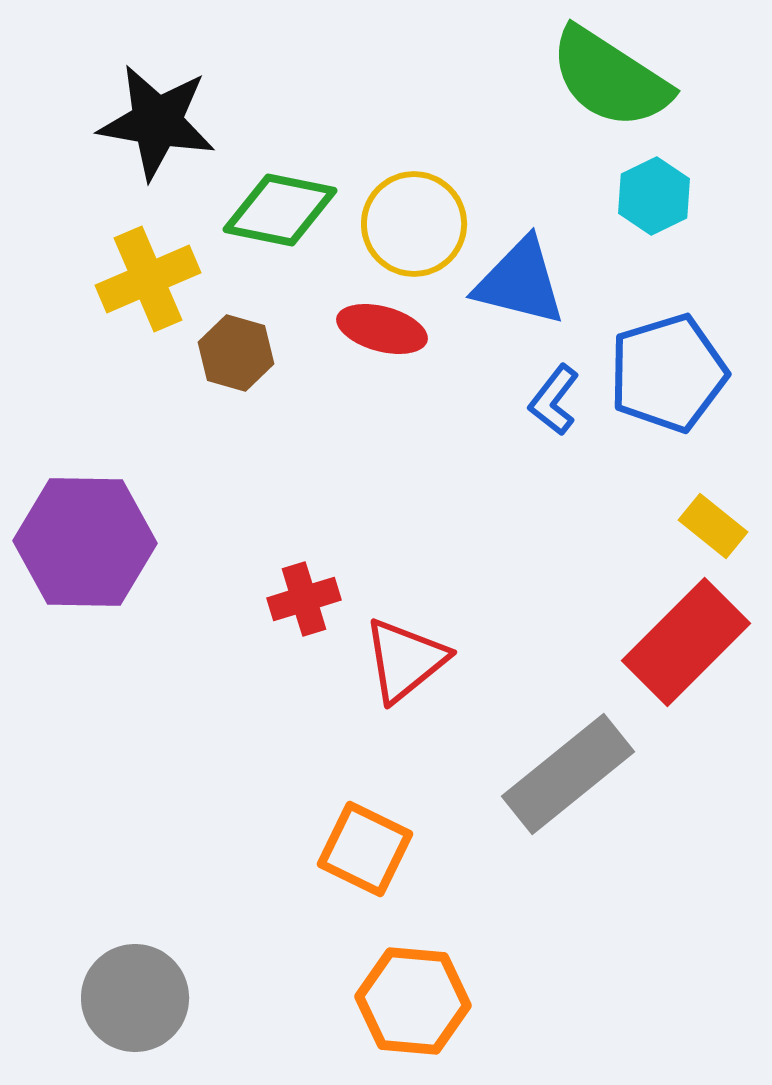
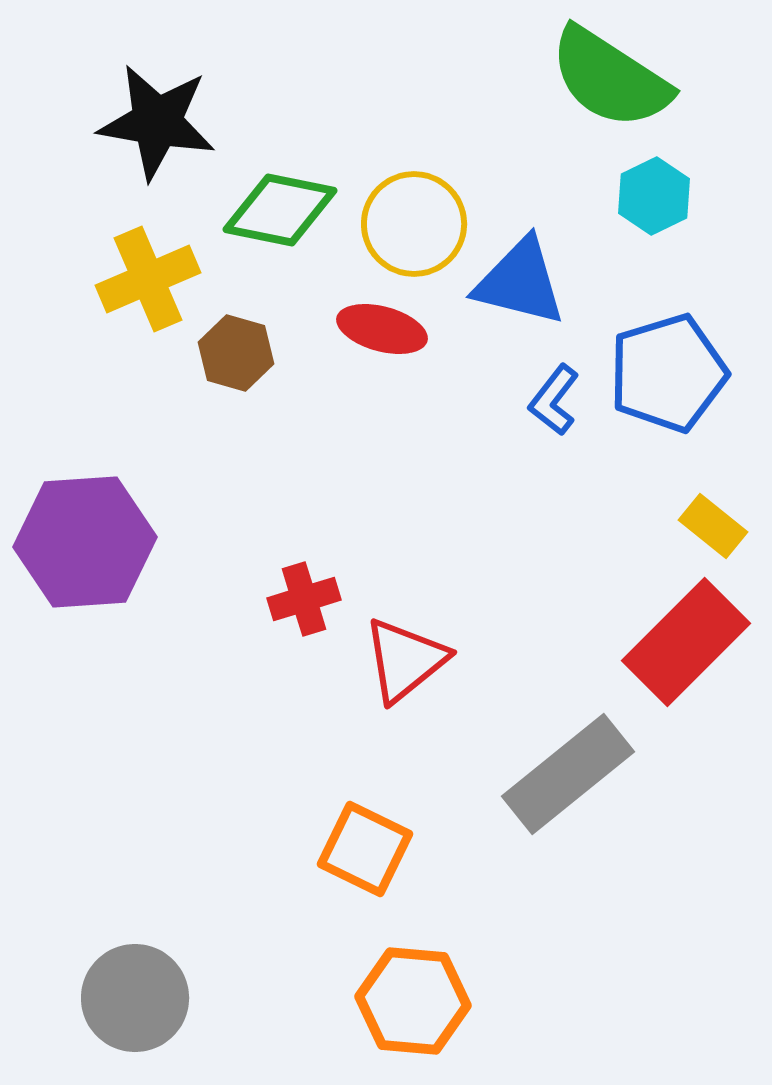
purple hexagon: rotated 5 degrees counterclockwise
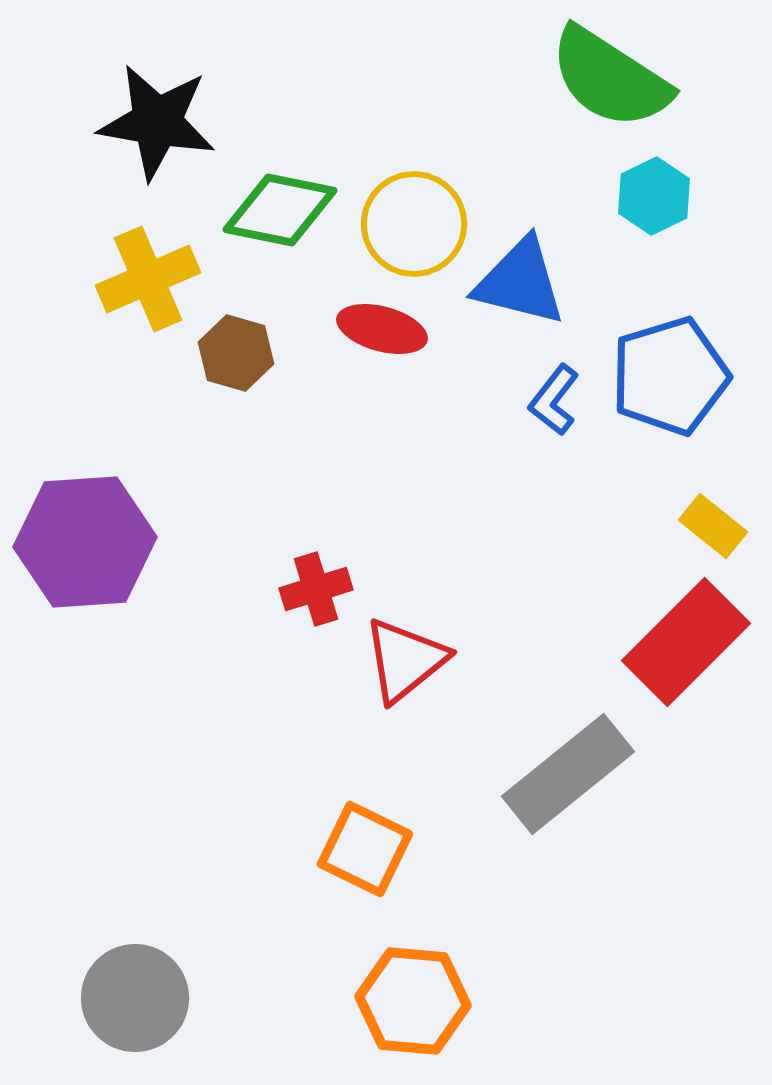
blue pentagon: moved 2 px right, 3 px down
red cross: moved 12 px right, 10 px up
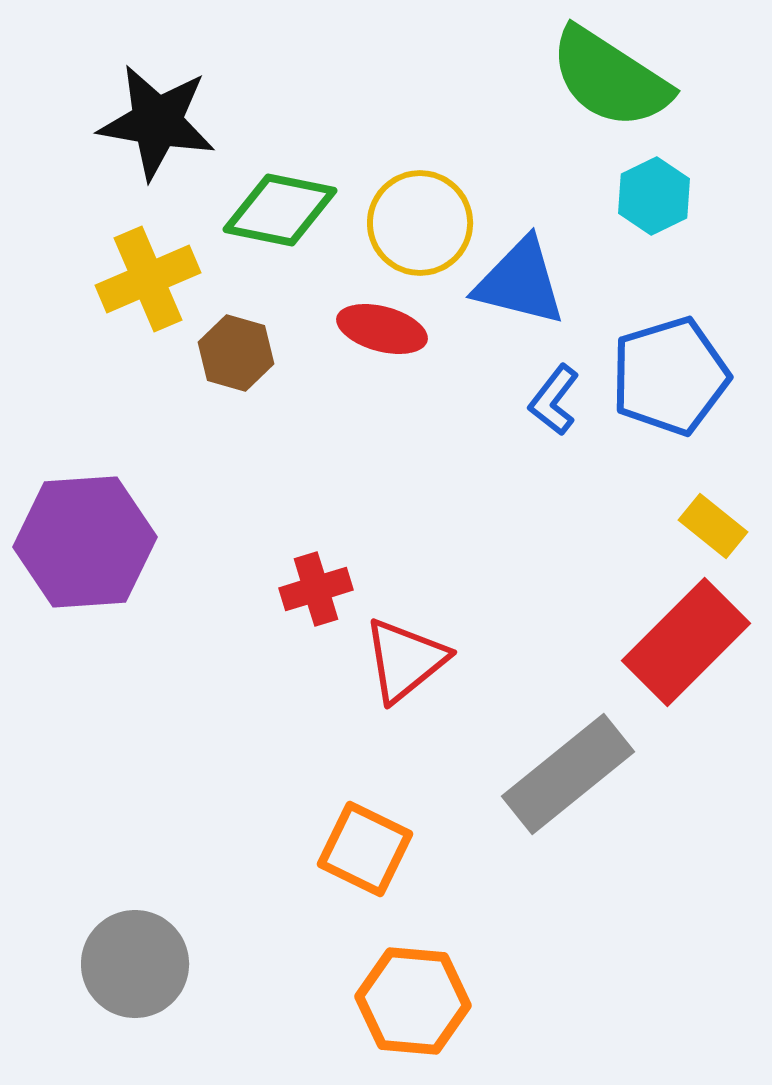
yellow circle: moved 6 px right, 1 px up
gray circle: moved 34 px up
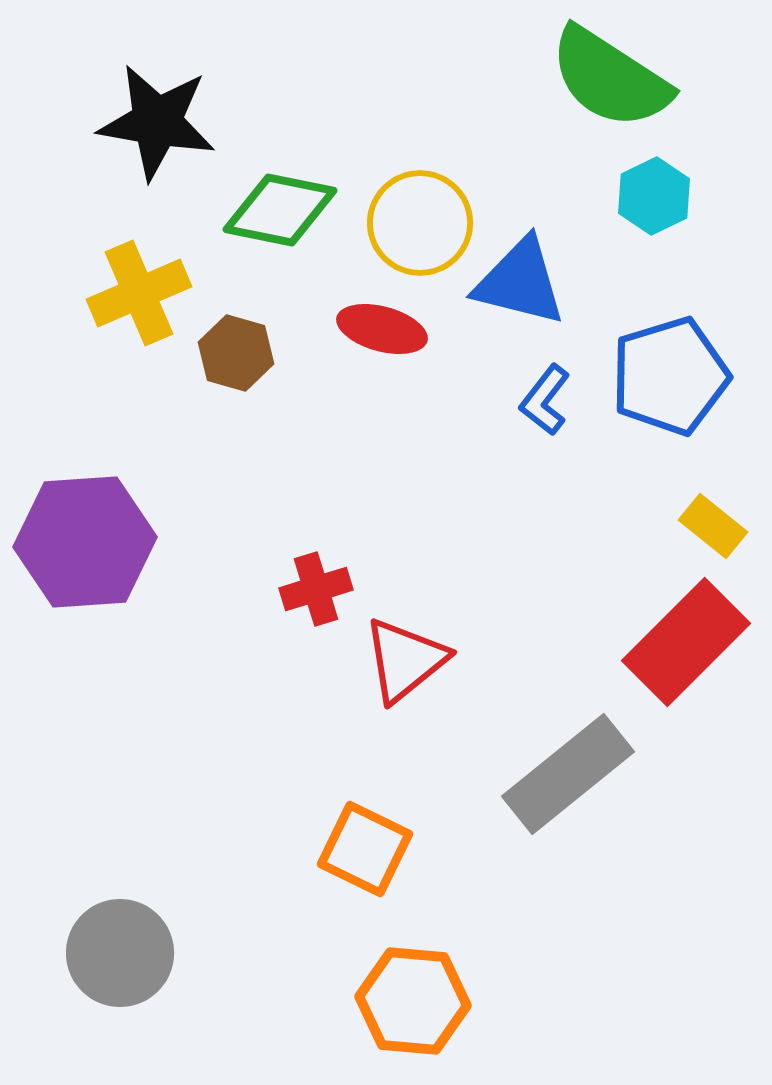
yellow cross: moved 9 px left, 14 px down
blue L-shape: moved 9 px left
gray circle: moved 15 px left, 11 px up
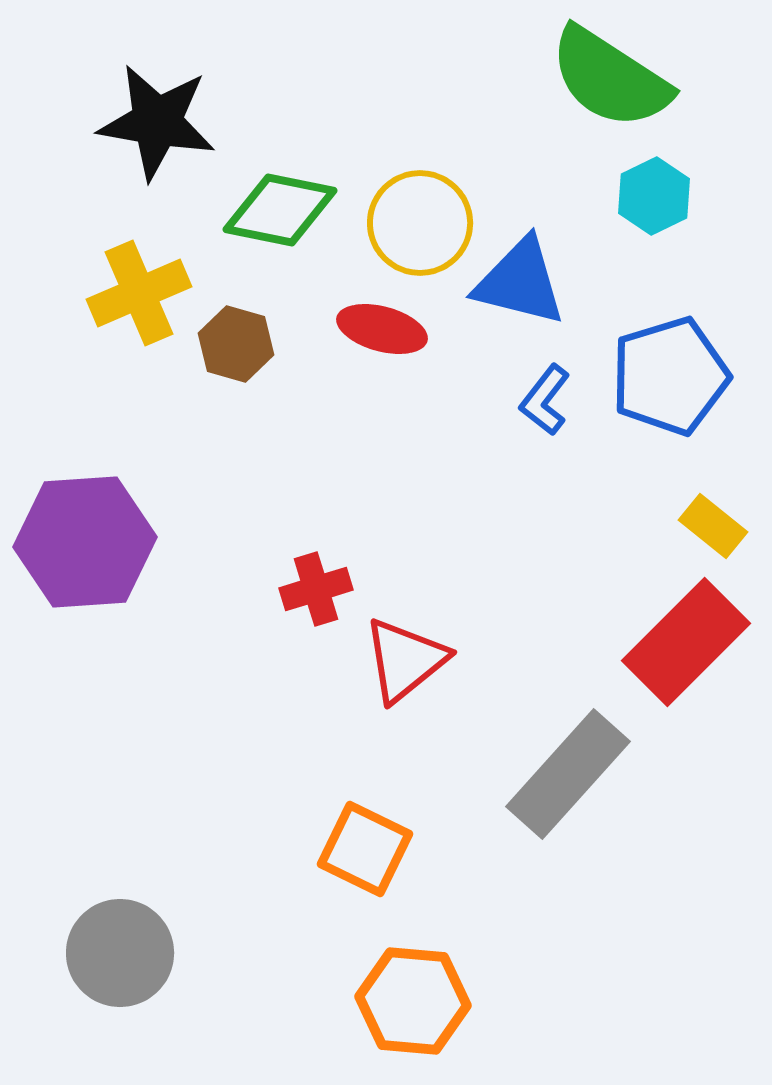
brown hexagon: moved 9 px up
gray rectangle: rotated 9 degrees counterclockwise
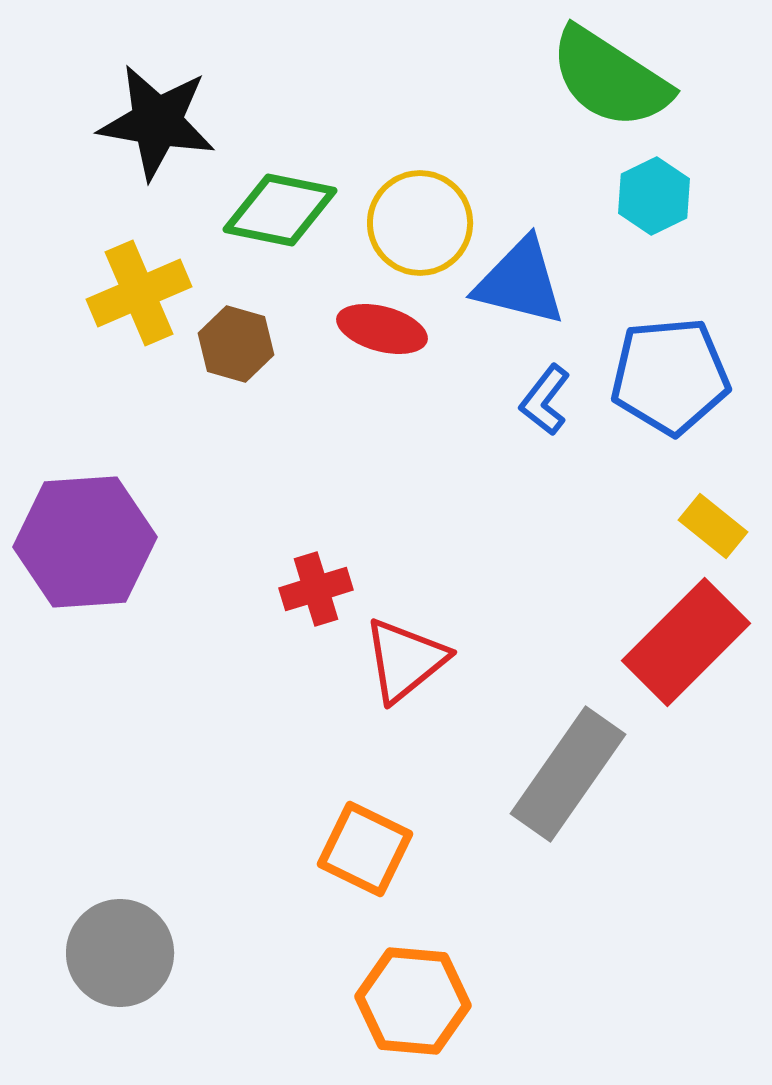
blue pentagon: rotated 12 degrees clockwise
gray rectangle: rotated 7 degrees counterclockwise
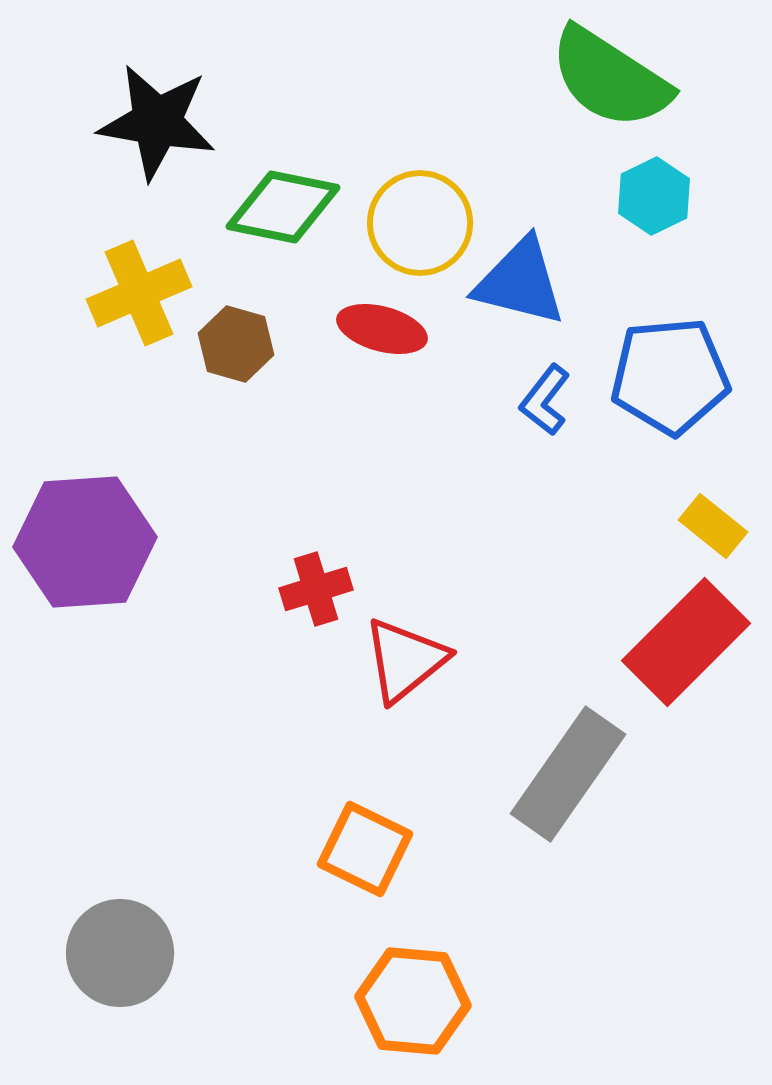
green diamond: moved 3 px right, 3 px up
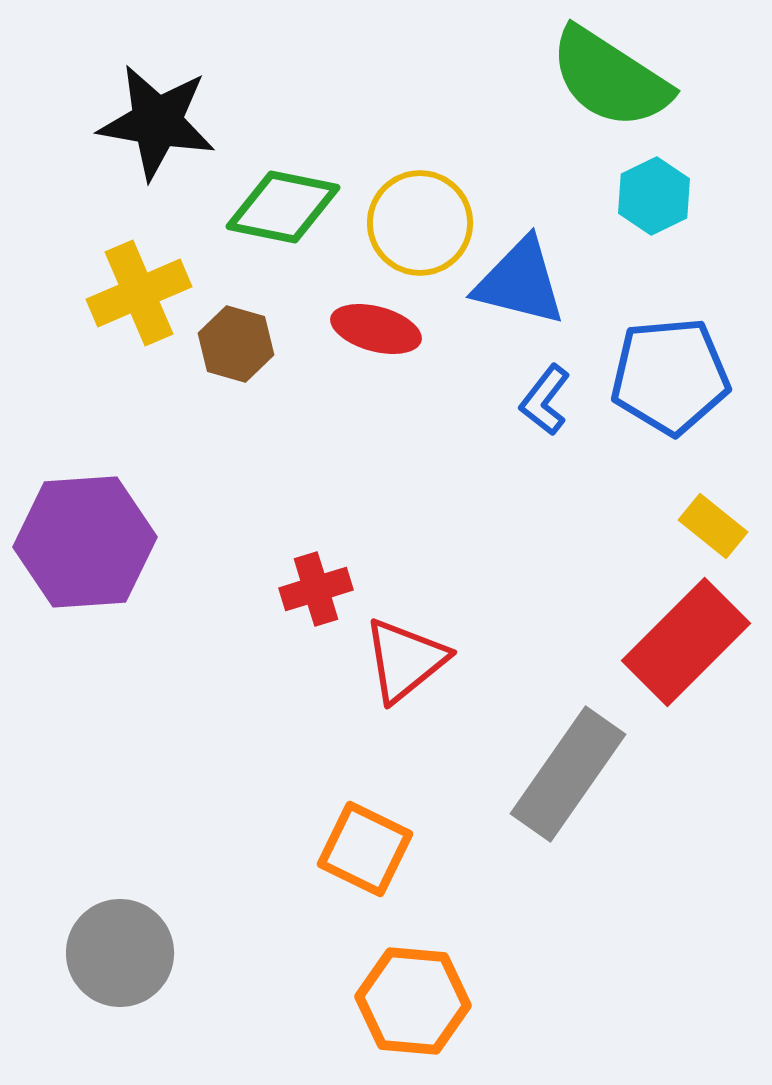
red ellipse: moved 6 px left
